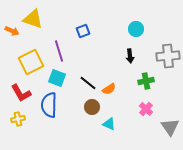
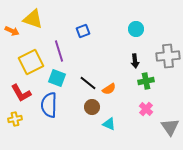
black arrow: moved 5 px right, 5 px down
yellow cross: moved 3 px left
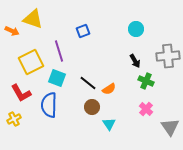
black arrow: rotated 24 degrees counterclockwise
green cross: rotated 35 degrees clockwise
yellow cross: moved 1 px left; rotated 16 degrees counterclockwise
cyan triangle: rotated 32 degrees clockwise
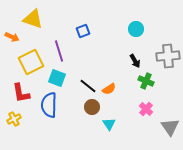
orange arrow: moved 6 px down
black line: moved 3 px down
red L-shape: rotated 20 degrees clockwise
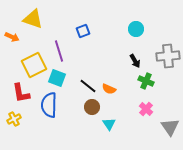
yellow square: moved 3 px right, 3 px down
orange semicircle: rotated 56 degrees clockwise
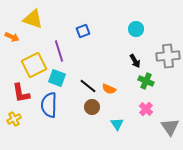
cyan triangle: moved 8 px right
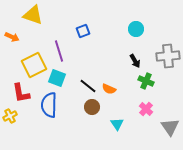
yellow triangle: moved 4 px up
yellow cross: moved 4 px left, 3 px up
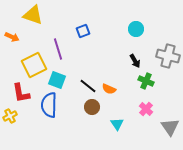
purple line: moved 1 px left, 2 px up
gray cross: rotated 20 degrees clockwise
cyan square: moved 2 px down
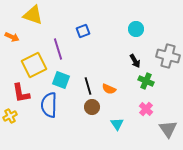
cyan square: moved 4 px right
black line: rotated 36 degrees clockwise
gray triangle: moved 2 px left, 2 px down
